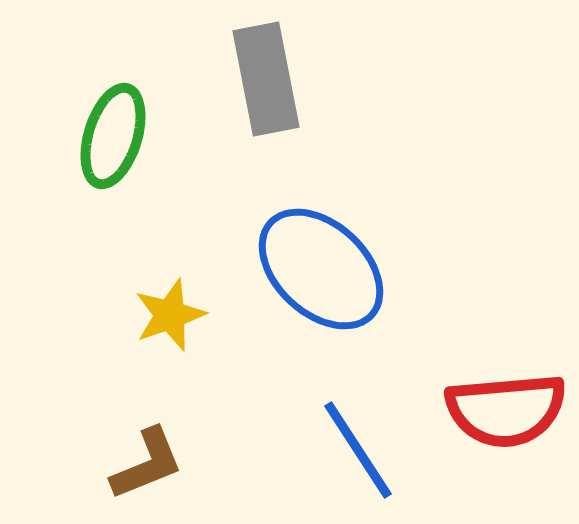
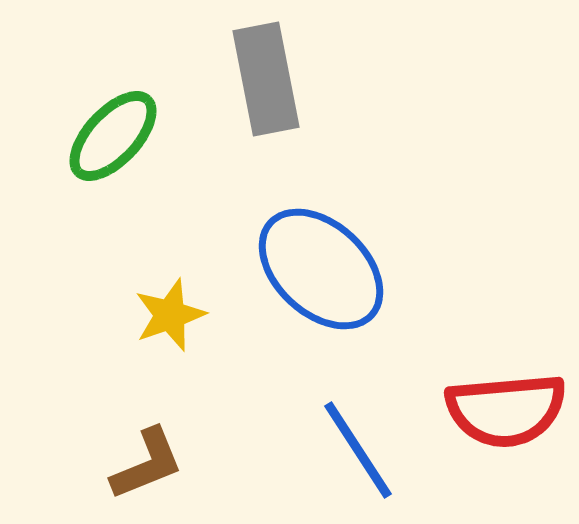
green ellipse: rotated 26 degrees clockwise
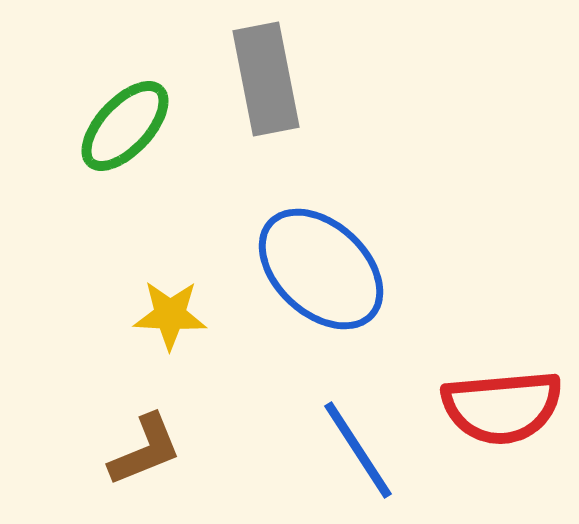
green ellipse: moved 12 px right, 10 px up
yellow star: rotated 22 degrees clockwise
red semicircle: moved 4 px left, 3 px up
brown L-shape: moved 2 px left, 14 px up
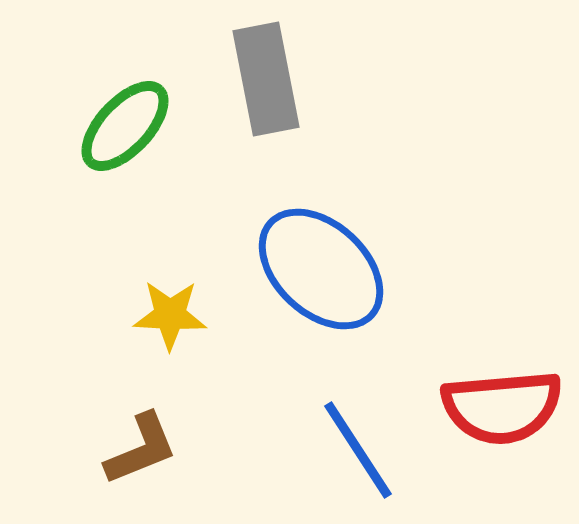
brown L-shape: moved 4 px left, 1 px up
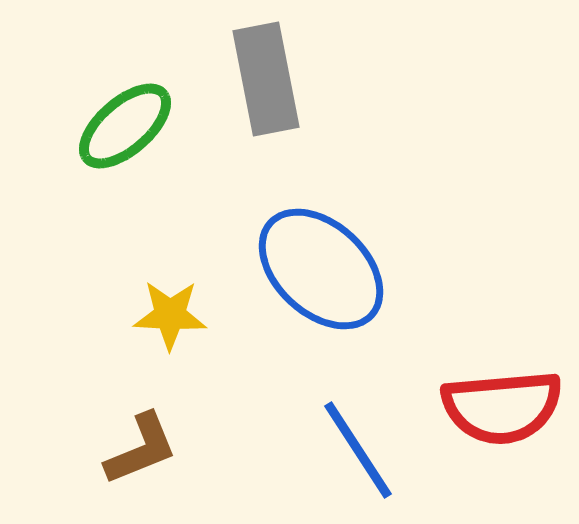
green ellipse: rotated 6 degrees clockwise
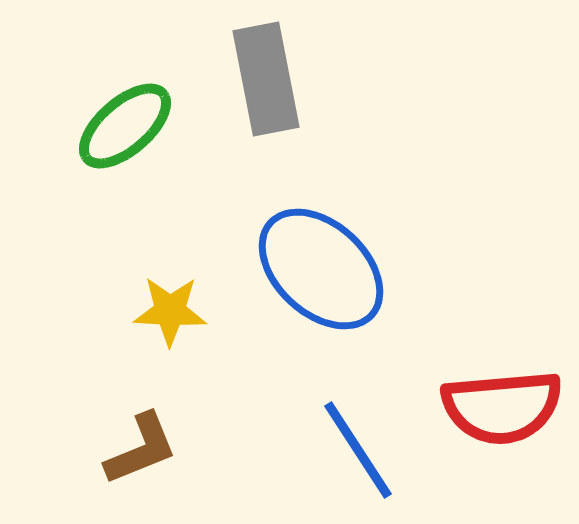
yellow star: moved 4 px up
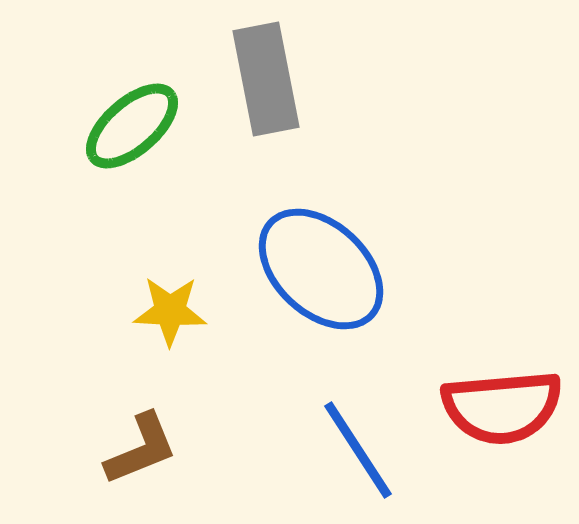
green ellipse: moved 7 px right
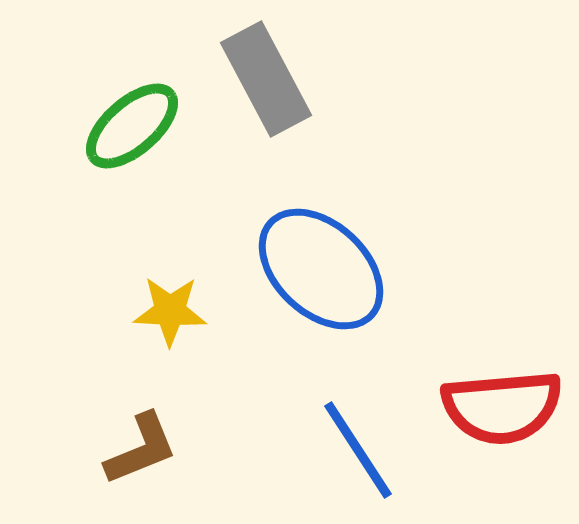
gray rectangle: rotated 17 degrees counterclockwise
